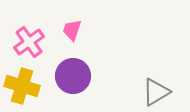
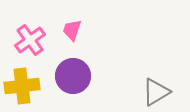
pink cross: moved 1 px right, 2 px up
yellow cross: rotated 24 degrees counterclockwise
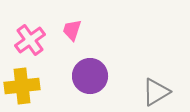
purple circle: moved 17 px right
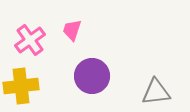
purple circle: moved 2 px right
yellow cross: moved 1 px left
gray triangle: rotated 24 degrees clockwise
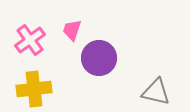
purple circle: moved 7 px right, 18 px up
yellow cross: moved 13 px right, 3 px down
gray triangle: rotated 20 degrees clockwise
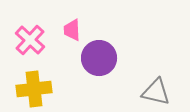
pink trapezoid: rotated 20 degrees counterclockwise
pink cross: rotated 12 degrees counterclockwise
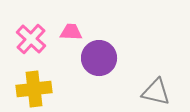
pink trapezoid: moved 1 px left, 2 px down; rotated 95 degrees clockwise
pink cross: moved 1 px right, 1 px up
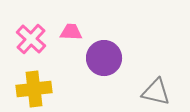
purple circle: moved 5 px right
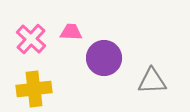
gray triangle: moved 4 px left, 11 px up; rotated 16 degrees counterclockwise
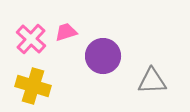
pink trapezoid: moved 5 px left; rotated 20 degrees counterclockwise
purple circle: moved 1 px left, 2 px up
yellow cross: moved 1 px left, 3 px up; rotated 24 degrees clockwise
